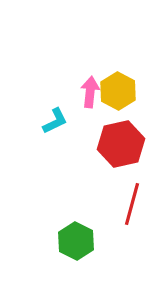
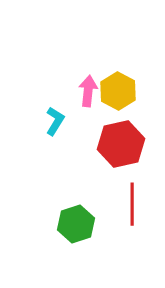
pink arrow: moved 2 px left, 1 px up
cyan L-shape: rotated 32 degrees counterclockwise
red line: rotated 15 degrees counterclockwise
green hexagon: moved 17 px up; rotated 15 degrees clockwise
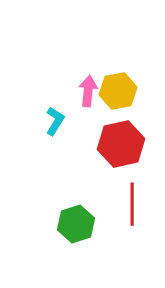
yellow hexagon: rotated 21 degrees clockwise
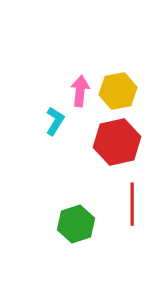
pink arrow: moved 8 px left
red hexagon: moved 4 px left, 2 px up
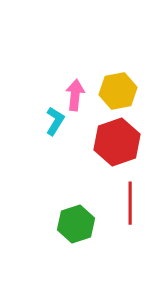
pink arrow: moved 5 px left, 4 px down
red hexagon: rotated 6 degrees counterclockwise
red line: moved 2 px left, 1 px up
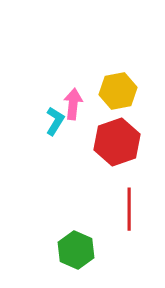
pink arrow: moved 2 px left, 9 px down
red line: moved 1 px left, 6 px down
green hexagon: moved 26 px down; rotated 18 degrees counterclockwise
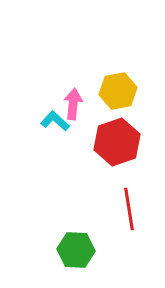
cyan L-shape: rotated 80 degrees counterclockwise
red line: rotated 9 degrees counterclockwise
green hexagon: rotated 21 degrees counterclockwise
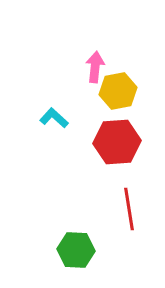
pink arrow: moved 22 px right, 37 px up
cyan L-shape: moved 1 px left, 3 px up
red hexagon: rotated 15 degrees clockwise
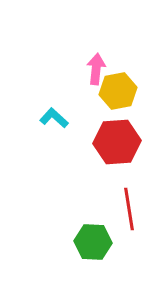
pink arrow: moved 1 px right, 2 px down
green hexagon: moved 17 px right, 8 px up
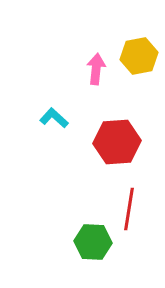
yellow hexagon: moved 21 px right, 35 px up
red line: rotated 18 degrees clockwise
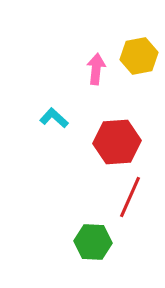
red line: moved 1 px right, 12 px up; rotated 15 degrees clockwise
